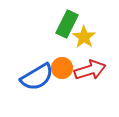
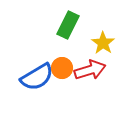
green rectangle: moved 1 px right, 1 px down
yellow star: moved 19 px right, 6 px down
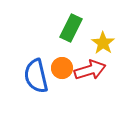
green rectangle: moved 3 px right, 3 px down
blue semicircle: moved 1 px left, 1 px up; rotated 108 degrees clockwise
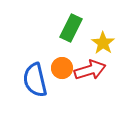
blue semicircle: moved 1 px left, 4 px down
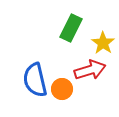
orange circle: moved 21 px down
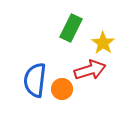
blue semicircle: rotated 20 degrees clockwise
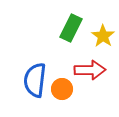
yellow star: moved 7 px up
red arrow: rotated 16 degrees clockwise
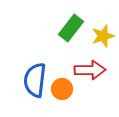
green rectangle: rotated 12 degrees clockwise
yellow star: rotated 20 degrees clockwise
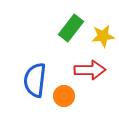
yellow star: rotated 10 degrees clockwise
orange circle: moved 2 px right, 7 px down
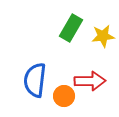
green rectangle: rotated 8 degrees counterclockwise
red arrow: moved 11 px down
